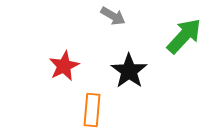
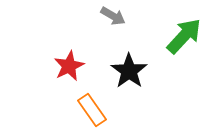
red star: moved 5 px right
orange rectangle: rotated 40 degrees counterclockwise
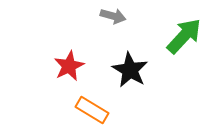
gray arrow: rotated 15 degrees counterclockwise
black star: moved 1 px right, 1 px up; rotated 6 degrees counterclockwise
orange rectangle: rotated 24 degrees counterclockwise
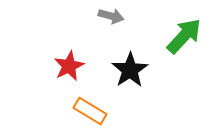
gray arrow: moved 2 px left
black star: rotated 9 degrees clockwise
orange rectangle: moved 2 px left, 1 px down
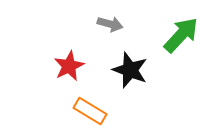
gray arrow: moved 1 px left, 8 px down
green arrow: moved 3 px left, 1 px up
black star: rotated 18 degrees counterclockwise
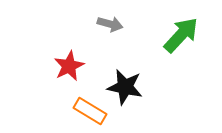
black star: moved 5 px left, 17 px down; rotated 9 degrees counterclockwise
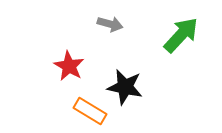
red star: rotated 16 degrees counterclockwise
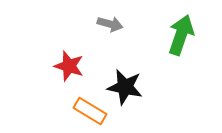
green arrow: rotated 24 degrees counterclockwise
red star: rotated 12 degrees counterclockwise
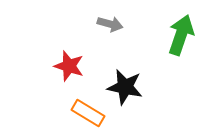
orange rectangle: moved 2 px left, 2 px down
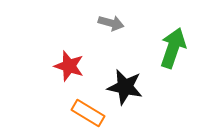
gray arrow: moved 1 px right, 1 px up
green arrow: moved 8 px left, 13 px down
